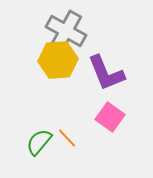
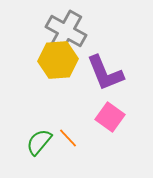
purple L-shape: moved 1 px left
orange line: moved 1 px right
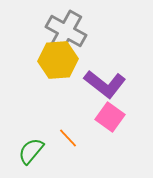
purple L-shape: moved 11 px down; rotated 30 degrees counterclockwise
green semicircle: moved 8 px left, 9 px down
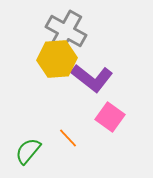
yellow hexagon: moved 1 px left, 1 px up
purple L-shape: moved 13 px left, 6 px up
green semicircle: moved 3 px left
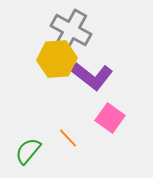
gray cross: moved 5 px right, 1 px up
purple L-shape: moved 2 px up
pink square: moved 1 px down
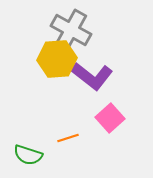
pink square: rotated 12 degrees clockwise
orange line: rotated 65 degrees counterclockwise
green semicircle: moved 4 px down; rotated 112 degrees counterclockwise
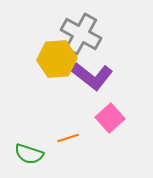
gray cross: moved 10 px right, 4 px down
green semicircle: moved 1 px right, 1 px up
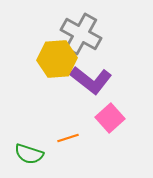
purple L-shape: moved 1 px left, 4 px down
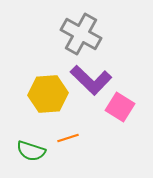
yellow hexagon: moved 9 px left, 35 px down
purple L-shape: rotated 6 degrees clockwise
pink square: moved 10 px right, 11 px up; rotated 16 degrees counterclockwise
green semicircle: moved 2 px right, 3 px up
